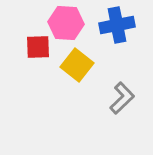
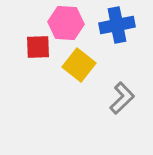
yellow square: moved 2 px right
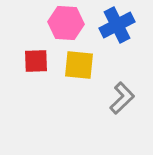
blue cross: rotated 16 degrees counterclockwise
red square: moved 2 px left, 14 px down
yellow square: rotated 32 degrees counterclockwise
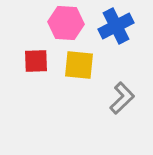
blue cross: moved 1 px left, 1 px down
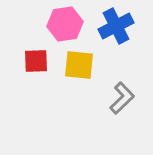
pink hexagon: moved 1 px left, 1 px down; rotated 12 degrees counterclockwise
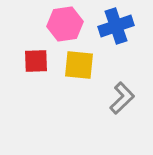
blue cross: rotated 8 degrees clockwise
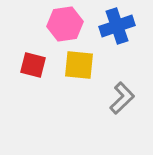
blue cross: moved 1 px right
red square: moved 3 px left, 4 px down; rotated 16 degrees clockwise
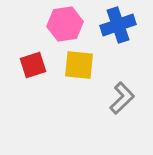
blue cross: moved 1 px right, 1 px up
red square: rotated 32 degrees counterclockwise
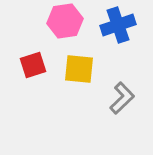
pink hexagon: moved 3 px up
yellow square: moved 4 px down
